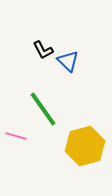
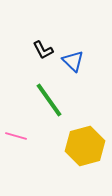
blue triangle: moved 5 px right
green line: moved 6 px right, 9 px up
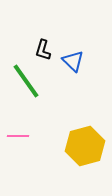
black L-shape: rotated 45 degrees clockwise
green line: moved 23 px left, 19 px up
pink line: moved 2 px right; rotated 15 degrees counterclockwise
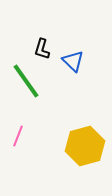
black L-shape: moved 1 px left, 1 px up
pink line: rotated 70 degrees counterclockwise
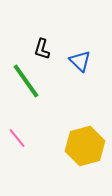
blue triangle: moved 7 px right
pink line: moved 1 px left, 2 px down; rotated 60 degrees counterclockwise
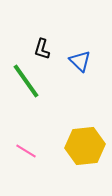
pink line: moved 9 px right, 13 px down; rotated 20 degrees counterclockwise
yellow hexagon: rotated 9 degrees clockwise
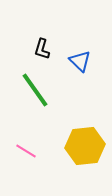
green line: moved 9 px right, 9 px down
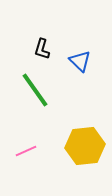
pink line: rotated 55 degrees counterclockwise
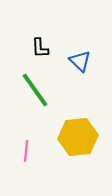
black L-shape: moved 2 px left, 1 px up; rotated 20 degrees counterclockwise
yellow hexagon: moved 7 px left, 9 px up
pink line: rotated 60 degrees counterclockwise
